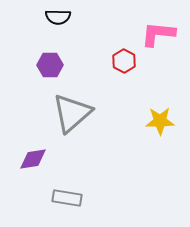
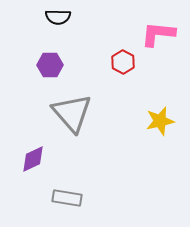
red hexagon: moved 1 px left, 1 px down
gray triangle: rotated 30 degrees counterclockwise
yellow star: rotated 12 degrees counterclockwise
purple diamond: rotated 16 degrees counterclockwise
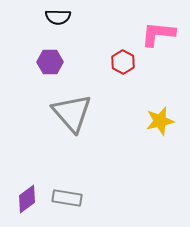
purple hexagon: moved 3 px up
purple diamond: moved 6 px left, 40 px down; rotated 12 degrees counterclockwise
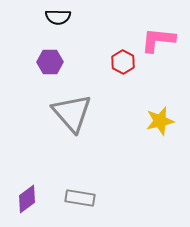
pink L-shape: moved 6 px down
gray rectangle: moved 13 px right
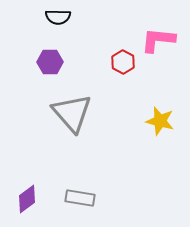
yellow star: rotated 28 degrees clockwise
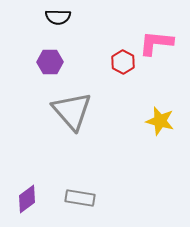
pink L-shape: moved 2 px left, 3 px down
gray triangle: moved 2 px up
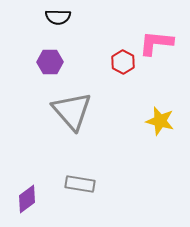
gray rectangle: moved 14 px up
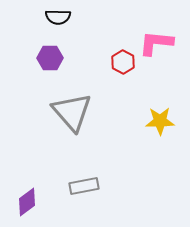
purple hexagon: moved 4 px up
gray triangle: moved 1 px down
yellow star: rotated 16 degrees counterclockwise
gray rectangle: moved 4 px right, 2 px down; rotated 20 degrees counterclockwise
purple diamond: moved 3 px down
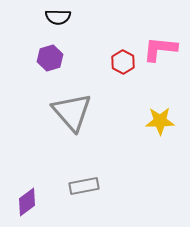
pink L-shape: moved 4 px right, 6 px down
purple hexagon: rotated 15 degrees counterclockwise
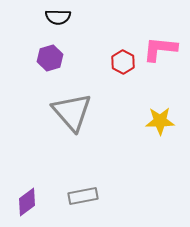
gray rectangle: moved 1 px left, 10 px down
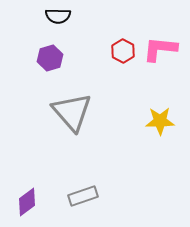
black semicircle: moved 1 px up
red hexagon: moved 11 px up
gray rectangle: rotated 8 degrees counterclockwise
